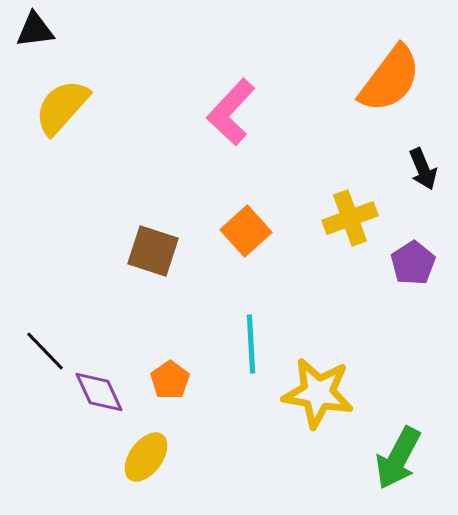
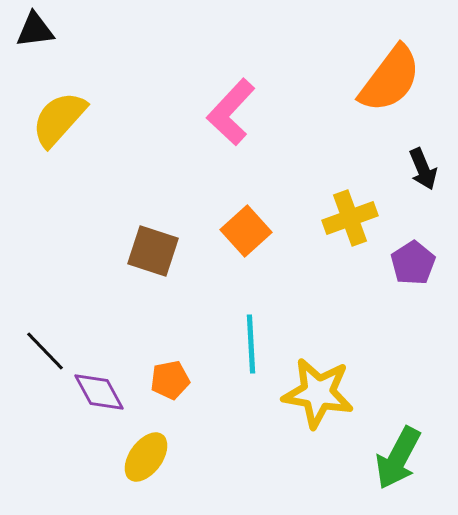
yellow semicircle: moved 3 px left, 12 px down
orange pentagon: rotated 24 degrees clockwise
purple diamond: rotated 4 degrees counterclockwise
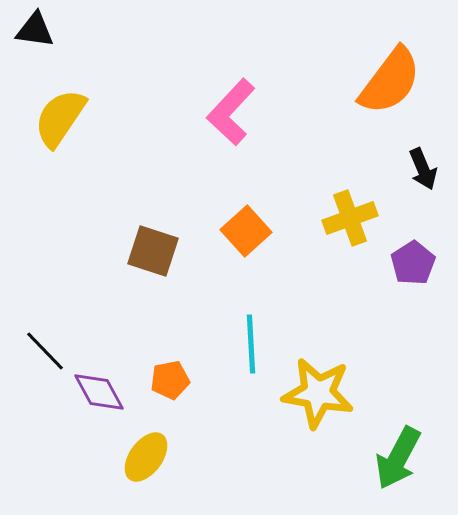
black triangle: rotated 15 degrees clockwise
orange semicircle: moved 2 px down
yellow semicircle: moved 1 px right, 1 px up; rotated 8 degrees counterclockwise
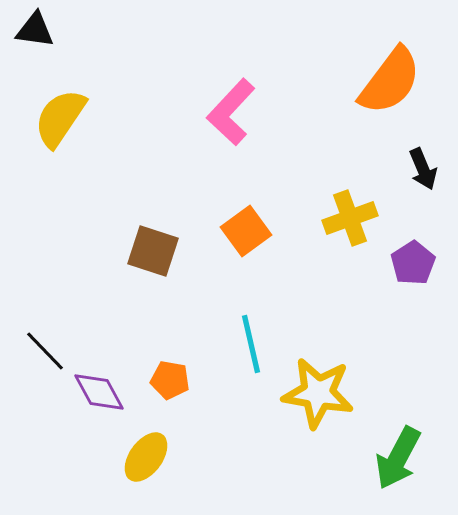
orange square: rotated 6 degrees clockwise
cyan line: rotated 10 degrees counterclockwise
orange pentagon: rotated 21 degrees clockwise
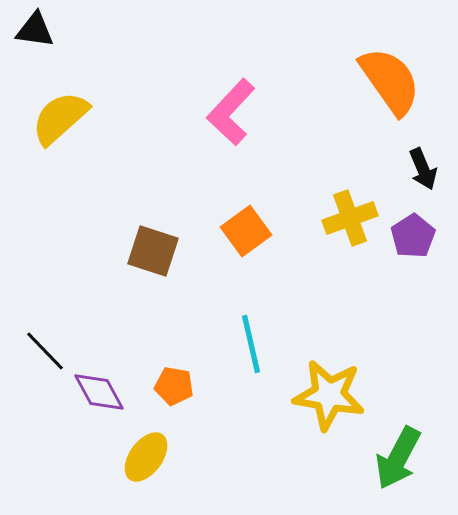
orange semicircle: rotated 72 degrees counterclockwise
yellow semicircle: rotated 14 degrees clockwise
purple pentagon: moved 27 px up
orange pentagon: moved 4 px right, 6 px down
yellow star: moved 11 px right, 2 px down
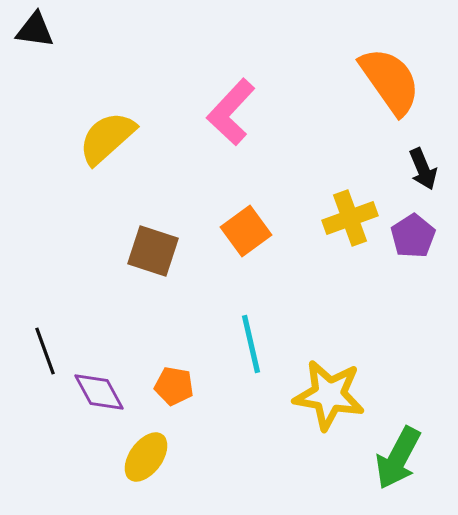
yellow semicircle: moved 47 px right, 20 px down
black line: rotated 24 degrees clockwise
